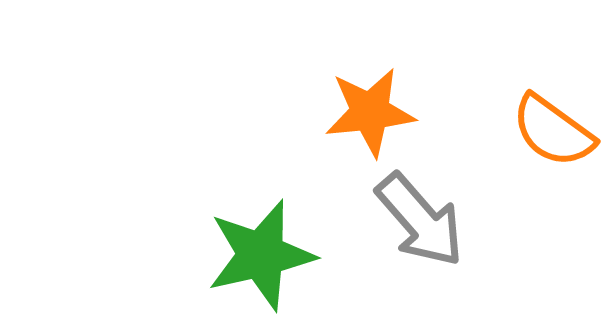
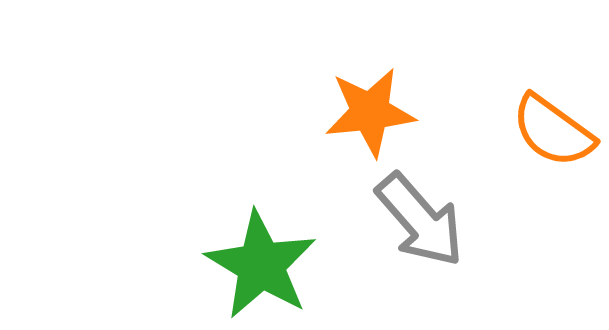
green star: moved 10 px down; rotated 28 degrees counterclockwise
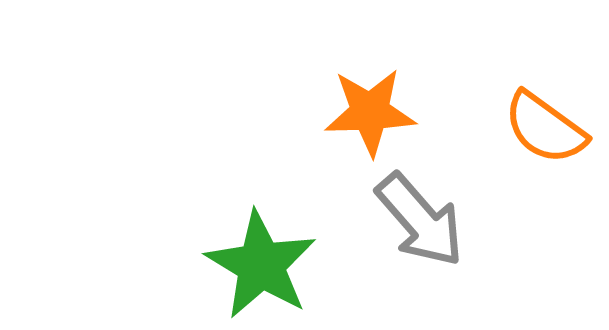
orange star: rotated 4 degrees clockwise
orange semicircle: moved 8 px left, 3 px up
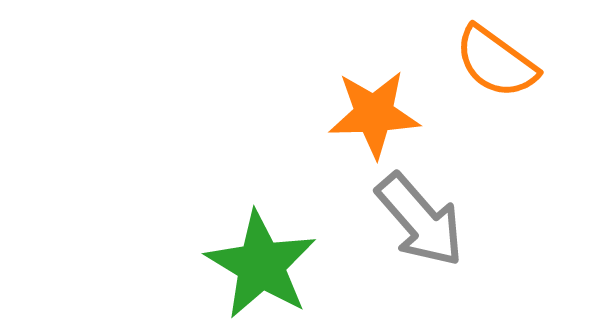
orange star: moved 4 px right, 2 px down
orange semicircle: moved 49 px left, 66 px up
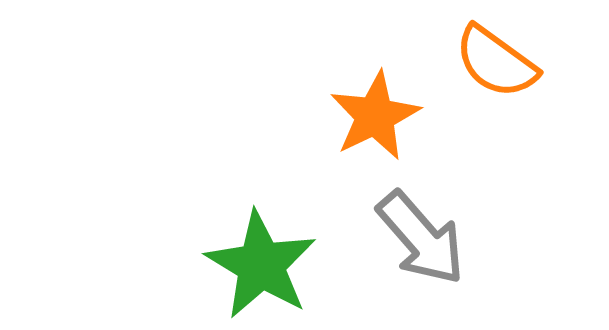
orange star: moved 1 px right, 2 px down; rotated 24 degrees counterclockwise
gray arrow: moved 1 px right, 18 px down
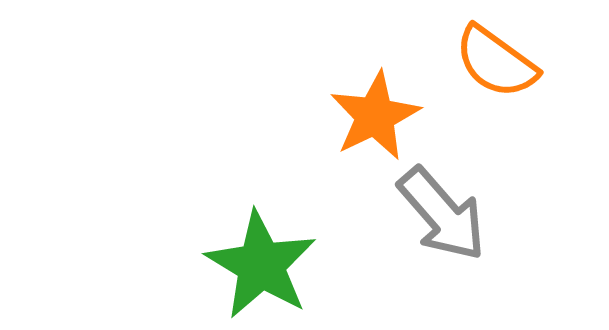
gray arrow: moved 21 px right, 24 px up
